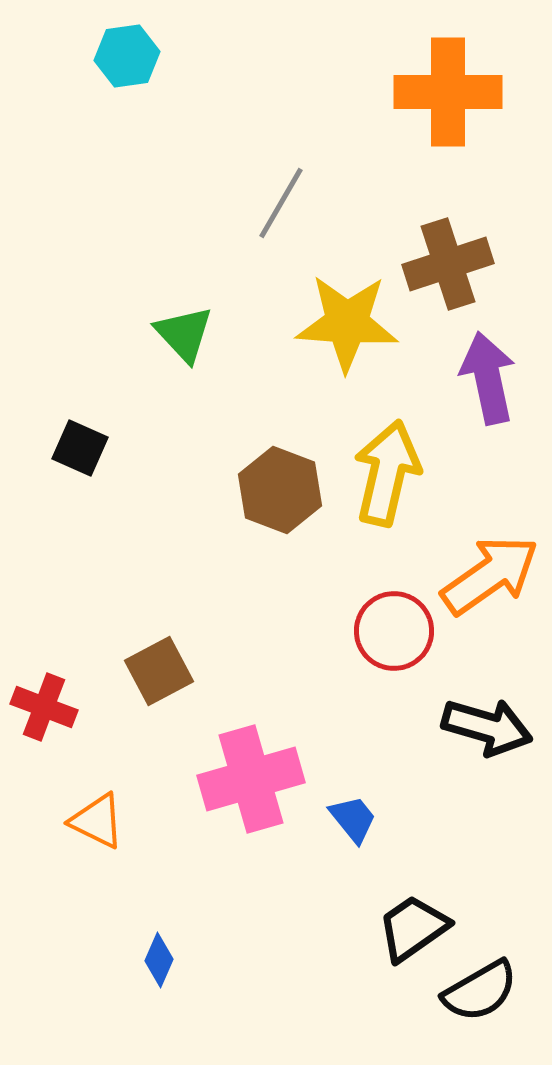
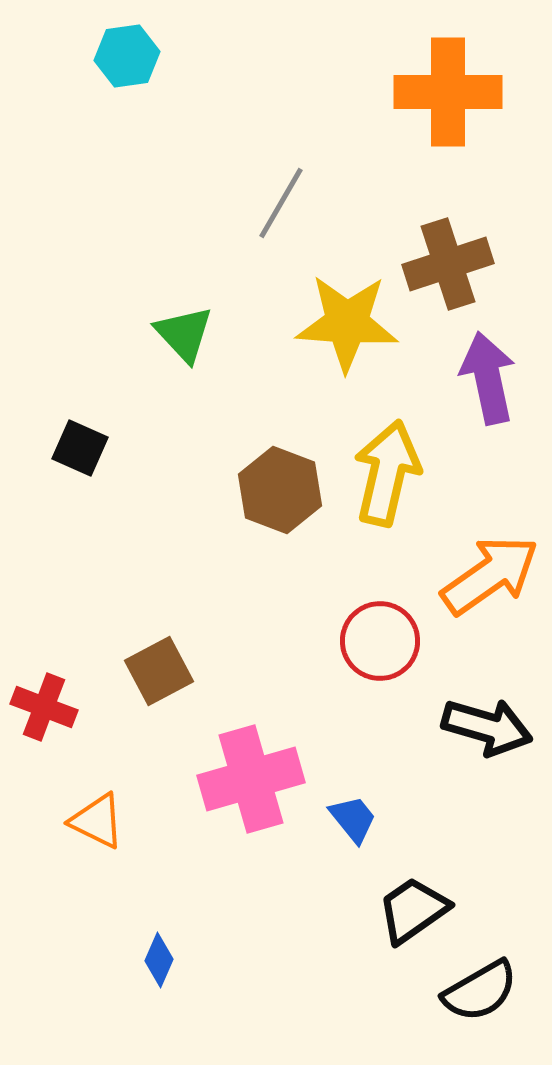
red circle: moved 14 px left, 10 px down
black trapezoid: moved 18 px up
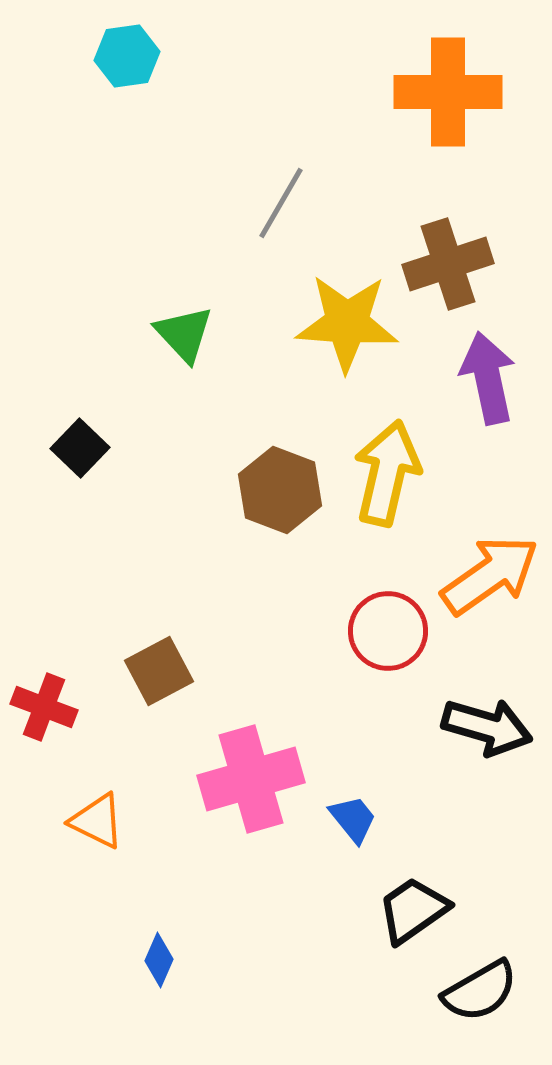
black square: rotated 20 degrees clockwise
red circle: moved 8 px right, 10 px up
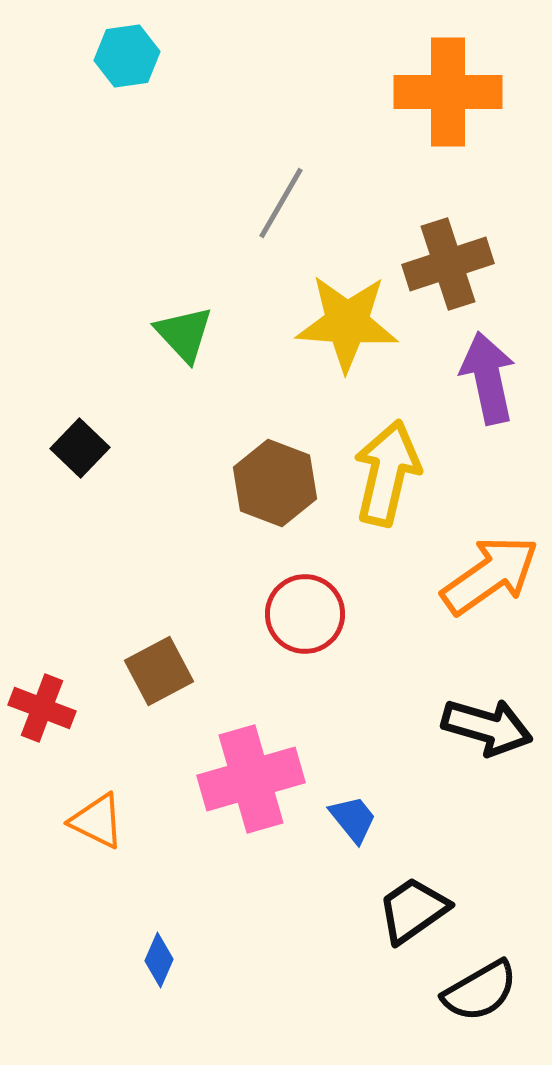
brown hexagon: moved 5 px left, 7 px up
red circle: moved 83 px left, 17 px up
red cross: moved 2 px left, 1 px down
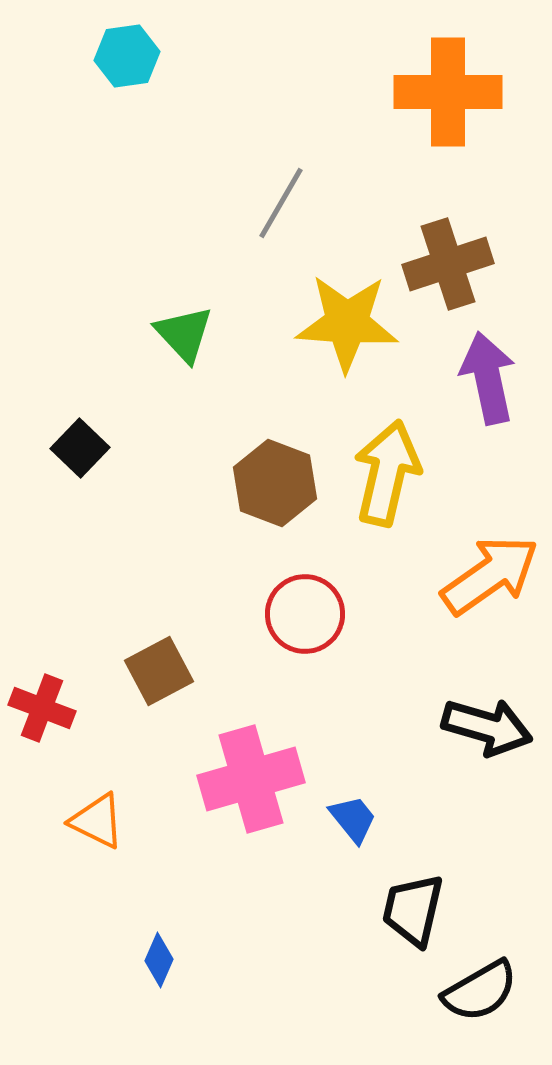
black trapezoid: rotated 42 degrees counterclockwise
